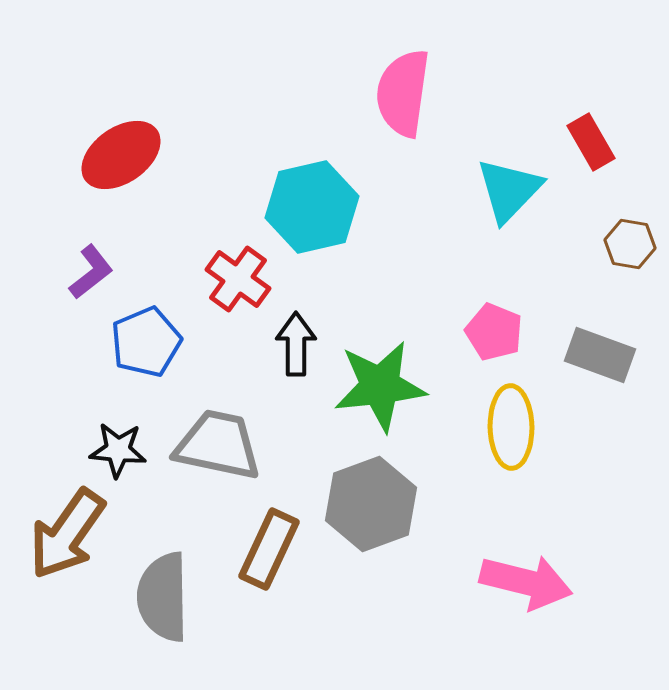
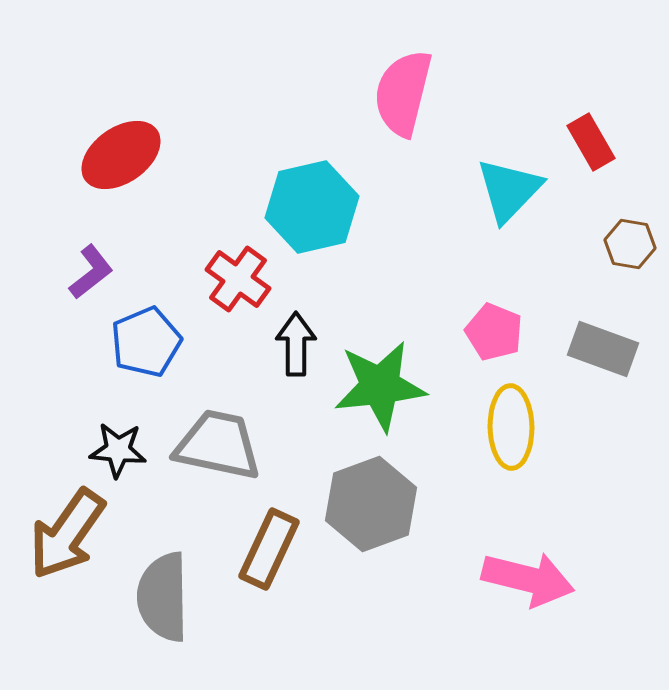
pink semicircle: rotated 6 degrees clockwise
gray rectangle: moved 3 px right, 6 px up
pink arrow: moved 2 px right, 3 px up
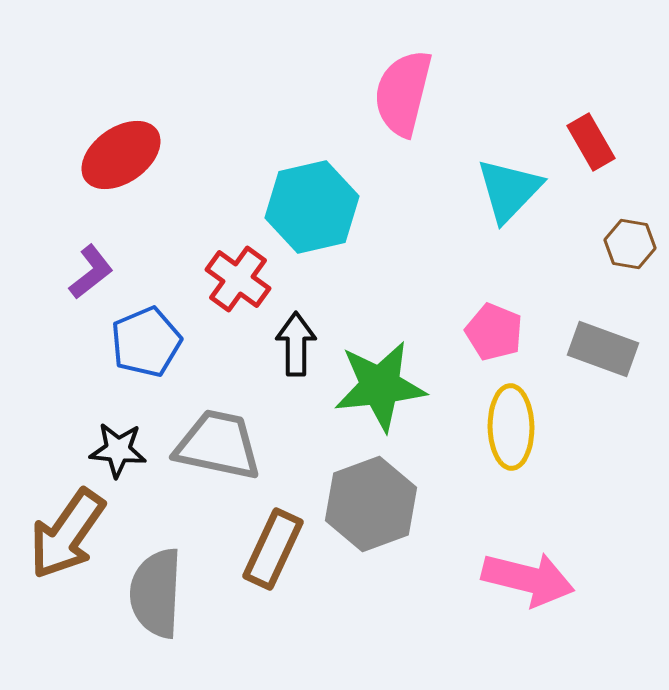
brown rectangle: moved 4 px right
gray semicircle: moved 7 px left, 4 px up; rotated 4 degrees clockwise
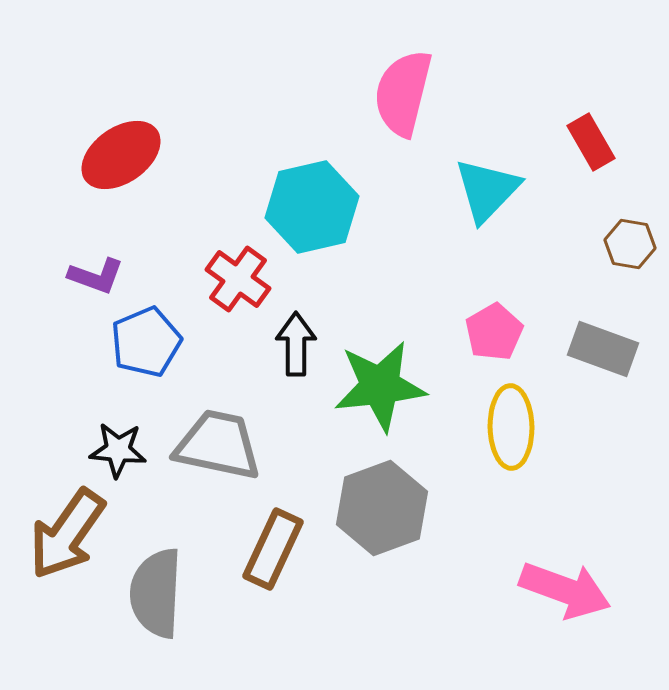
cyan triangle: moved 22 px left
purple L-shape: moved 5 px right, 4 px down; rotated 58 degrees clockwise
pink pentagon: rotated 20 degrees clockwise
gray hexagon: moved 11 px right, 4 px down
pink arrow: moved 37 px right, 11 px down; rotated 6 degrees clockwise
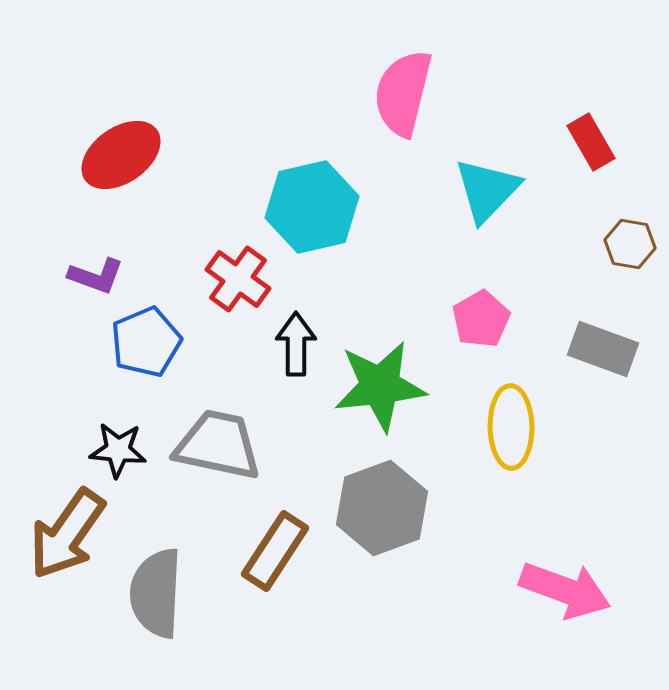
pink pentagon: moved 13 px left, 13 px up
brown rectangle: moved 2 px right, 2 px down; rotated 8 degrees clockwise
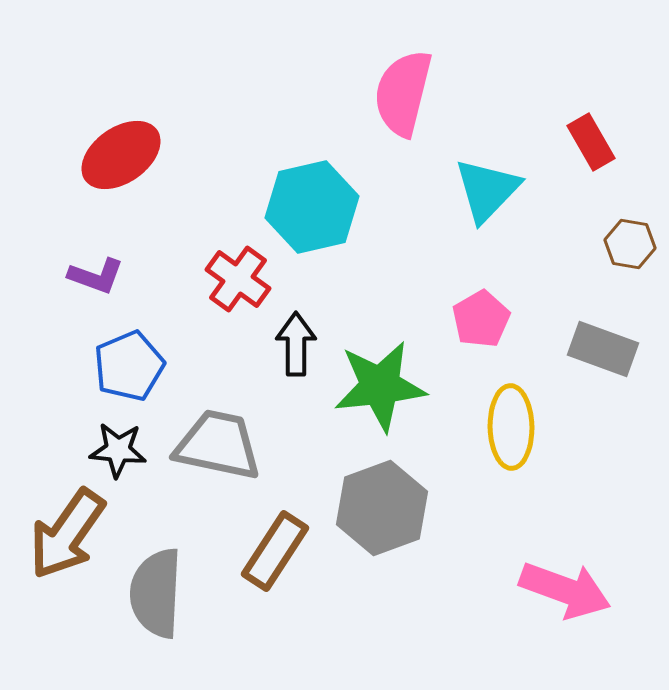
blue pentagon: moved 17 px left, 24 px down
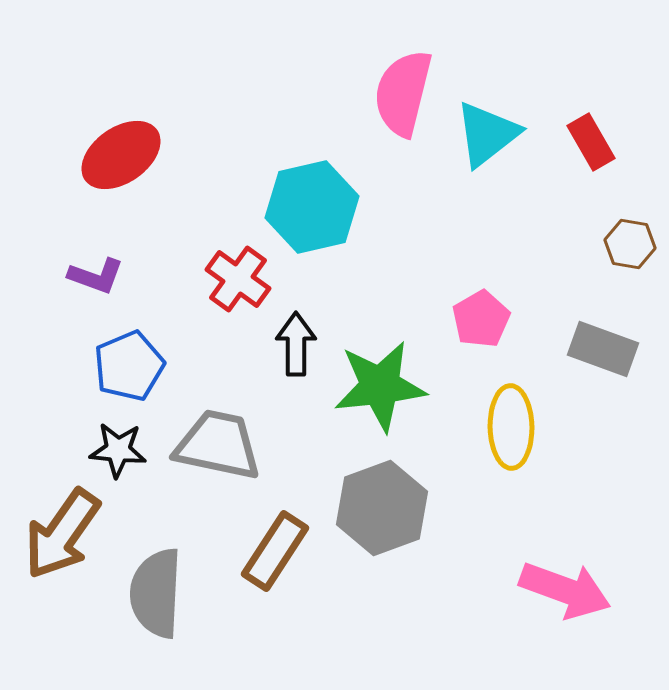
cyan triangle: moved 56 px up; rotated 8 degrees clockwise
brown arrow: moved 5 px left
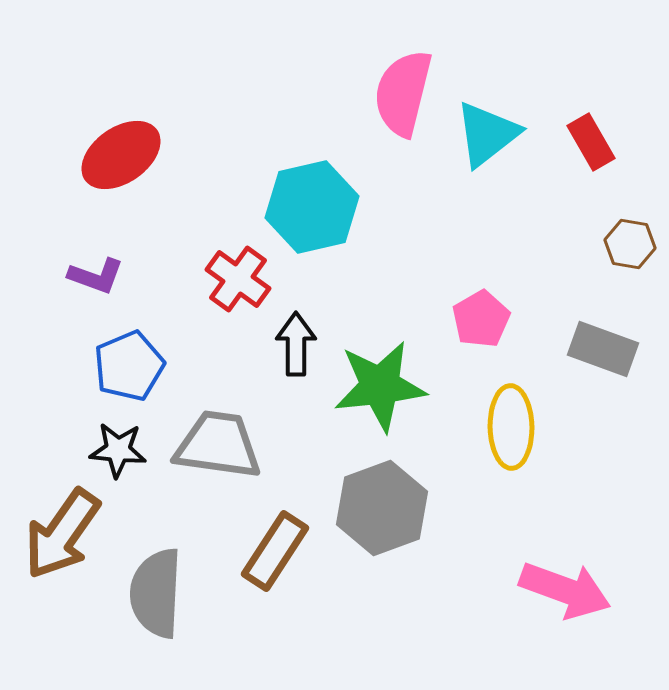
gray trapezoid: rotated 4 degrees counterclockwise
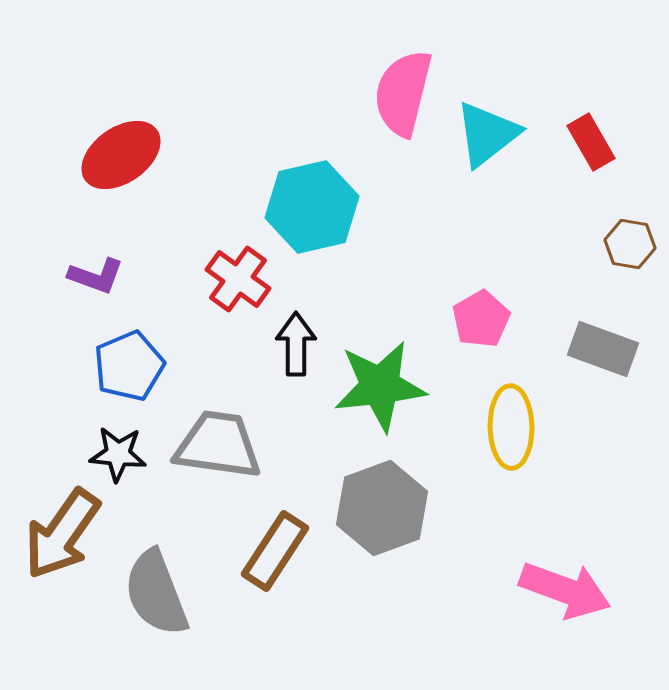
black star: moved 4 px down
gray semicircle: rotated 24 degrees counterclockwise
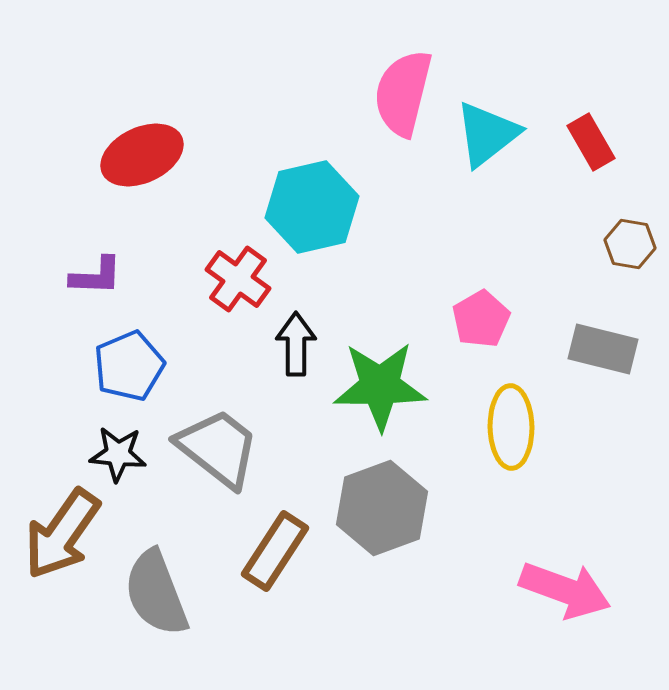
red ellipse: moved 21 px right; rotated 10 degrees clockwise
purple L-shape: rotated 18 degrees counterclockwise
gray rectangle: rotated 6 degrees counterclockwise
green star: rotated 6 degrees clockwise
gray trapezoid: moved 3 px down; rotated 30 degrees clockwise
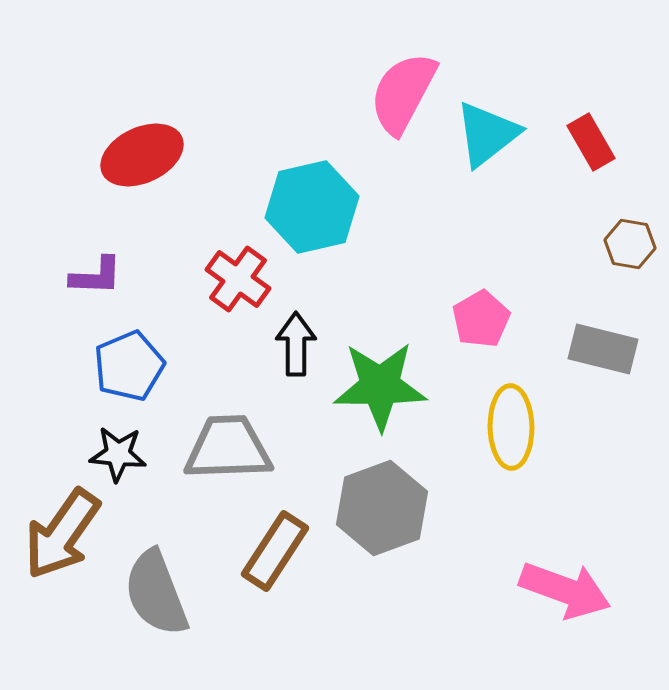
pink semicircle: rotated 14 degrees clockwise
gray trapezoid: moved 10 px right; rotated 40 degrees counterclockwise
